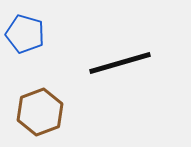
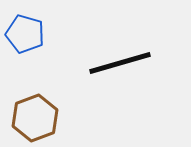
brown hexagon: moved 5 px left, 6 px down
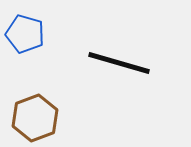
black line: moved 1 px left; rotated 32 degrees clockwise
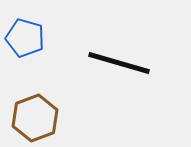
blue pentagon: moved 4 px down
